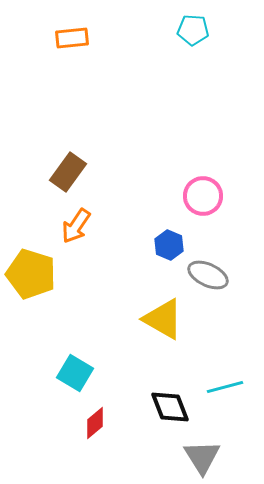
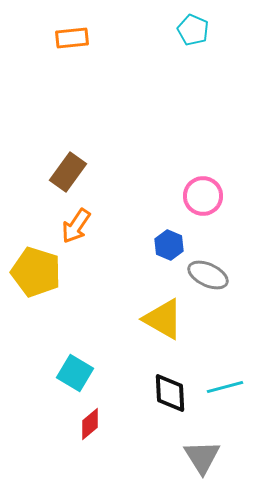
cyan pentagon: rotated 20 degrees clockwise
yellow pentagon: moved 5 px right, 2 px up
black diamond: moved 14 px up; rotated 18 degrees clockwise
red diamond: moved 5 px left, 1 px down
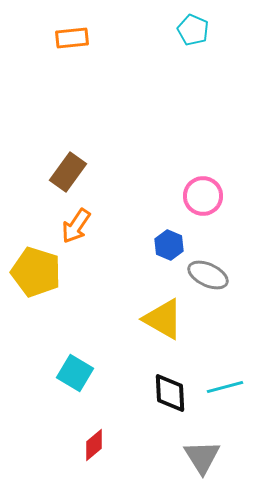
red diamond: moved 4 px right, 21 px down
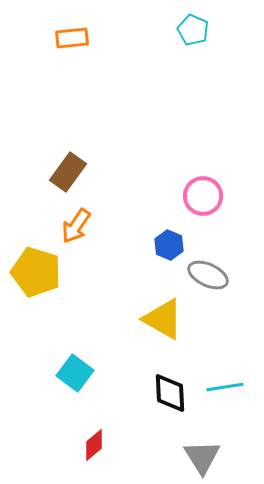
cyan square: rotated 6 degrees clockwise
cyan line: rotated 6 degrees clockwise
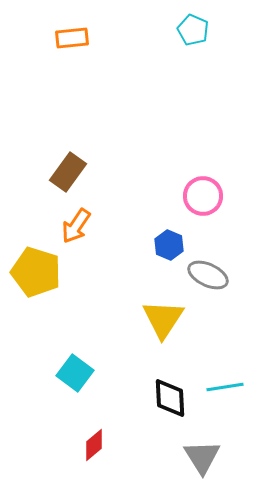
yellow triangle: rotated 33 degrees clockwise
black diamond: moved 5 px down
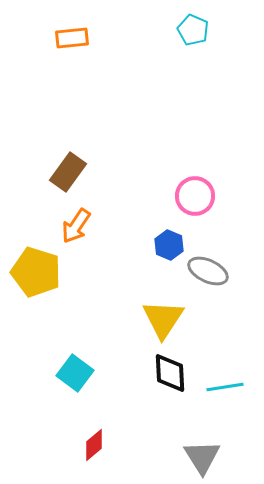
pink circle: moved 8 px left
gray ellipse: moved 4 px up
black diamond: moved 25 px up
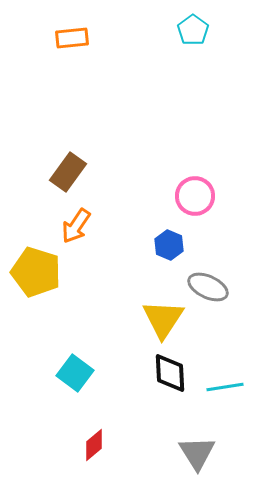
cyan pentagon: rotated 12 degrees clockwise
gray ellipse: moved 16 px down
gray triangle: moved 5 px left, 4 px up
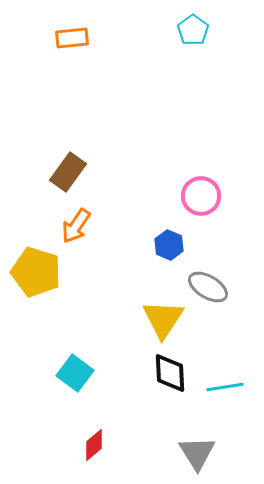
pink circle: moved 6 px right
gray ellipse: rotated 6 degrees clockwise
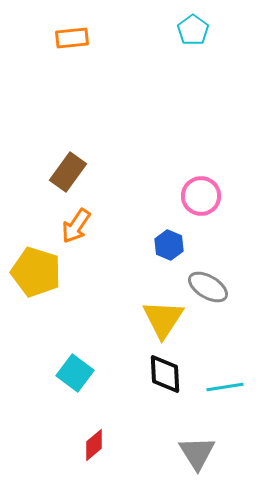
black diamond: moved 5 px left, 1 px down
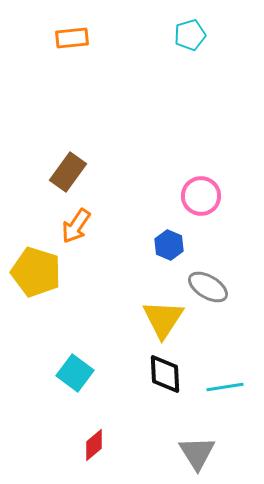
cyan pentagon: moved 3 px left, 5 px down; rotated 20 degrees clockwise
